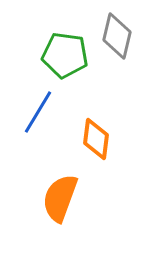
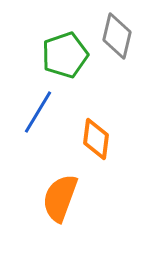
green pentagon: rotated 27 degrees counterclockwise
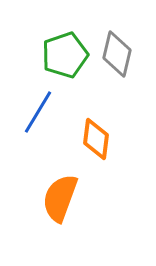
gray diamond: moved 18 px down
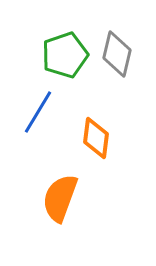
orange diamond: moved 1 px up
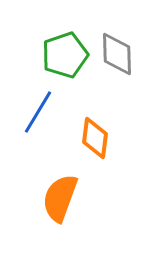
gray diamond: rotated 15 degrees counterclockwise
orange diamond: moved 1 px left
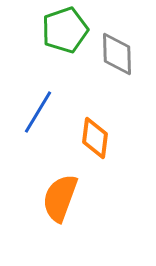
green pentagon: moved 25 px up
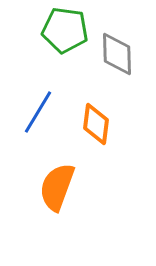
green pentagon: rotated 27 degrees clockwise
orange diamond: moved 1 px right, 14 px up
orange semicircle: moved 3 px left, 11 px up
